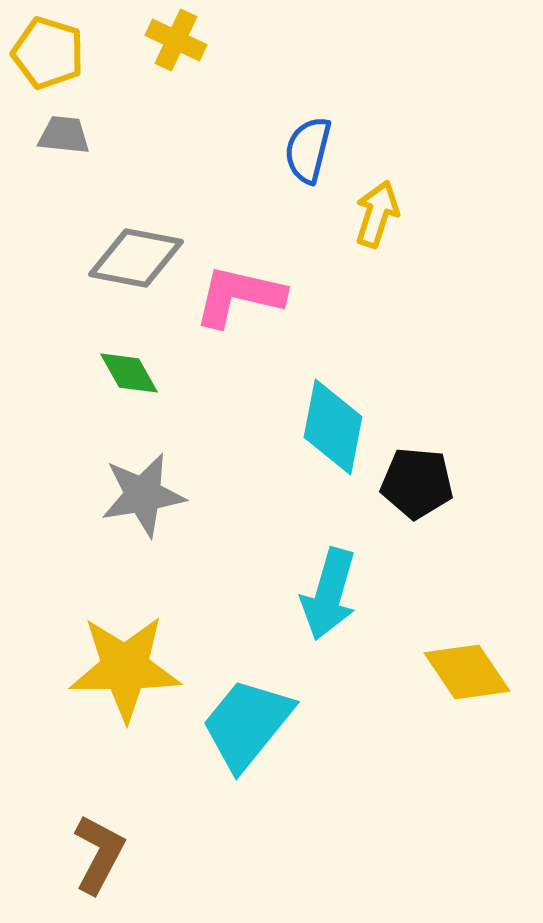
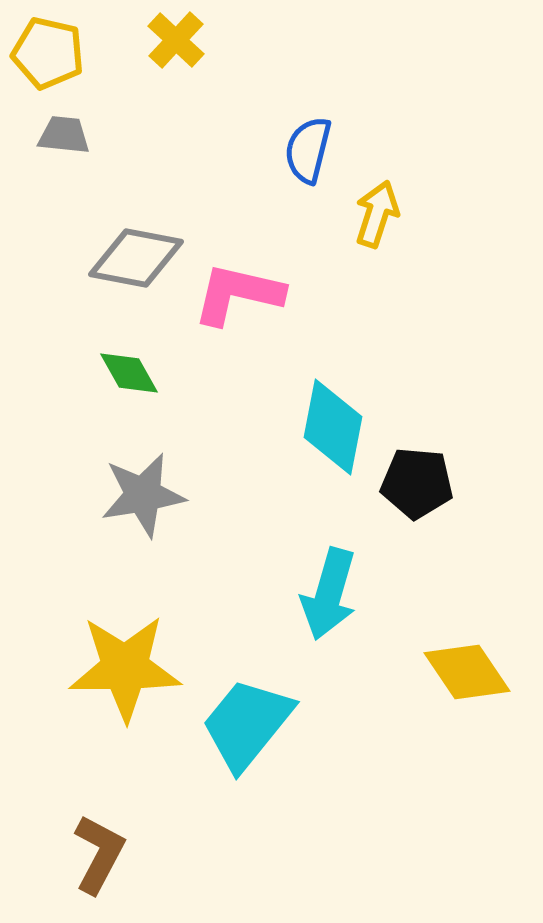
yellow cross: rotated 18 degrees clockwise
yellow pentagon: rotated 4 degrees counterclockwise
pink L-shape: moved 1 px left, 2 px up
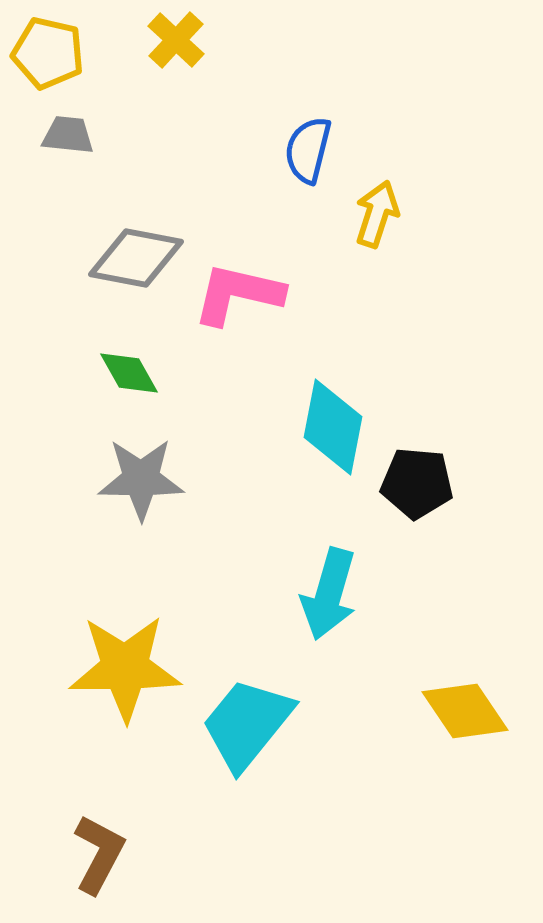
gray trapezoid: moved 4 px right
gray star: moved 2 px left, 16 px up; rotated 10 degrees clockwise
yellow diamond: moved 2 px left, 39 px down
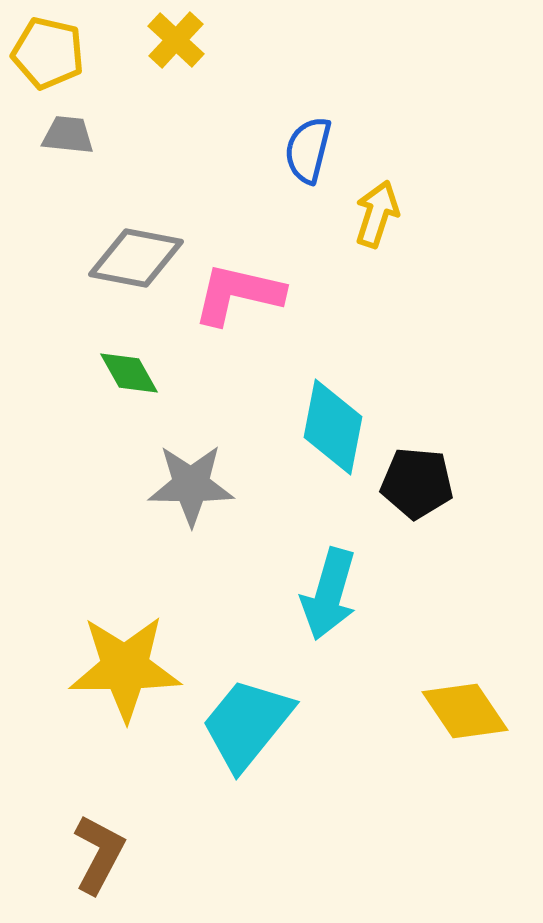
gray star: moved 50 px right, 6 px down
